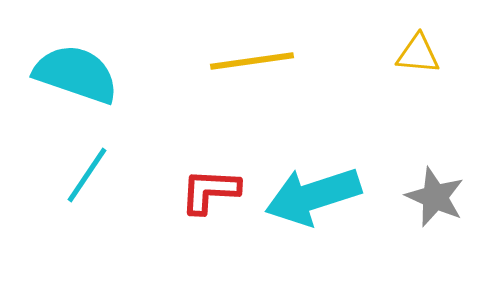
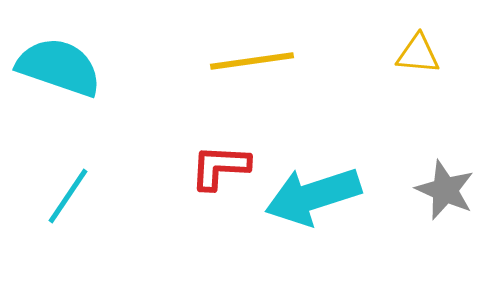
cyan semicircle: moved 17 px left, 7 px up
cyan line: moved 19 px left, 21 px down
red L-shape: moved 10 px right, 24 px up
gray star: moved 10 px right, 7 px up
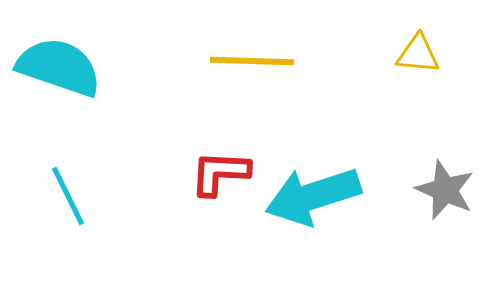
yellow line: rotated 10 degrees clockwise
red L-shape: moved 6 px down
cyan line: rotated 60 degrees counterclockwise
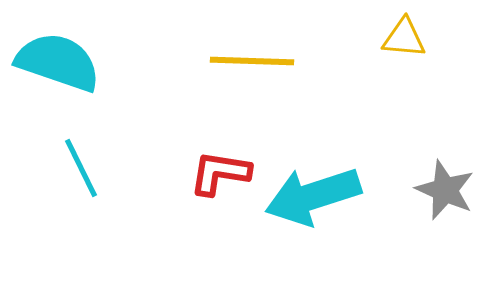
yellow triangle: moved 14 px left, 16 px up
cyan semicircle: moved 1 px left, 5 px up
red L-shape: rotated 6 degrees clockwise
cyan line: moved 13 px right, 28 px up
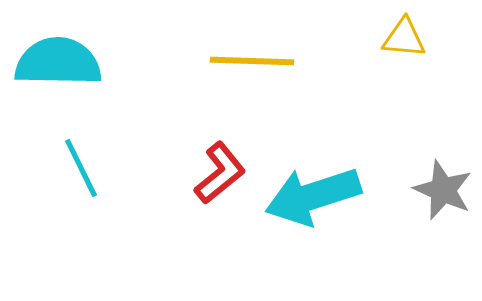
cyan semicircle: rotated 18 degrees counterclockwise
red L-shape: rotated 132 degrees clockwise
gray star: moved 2 px left
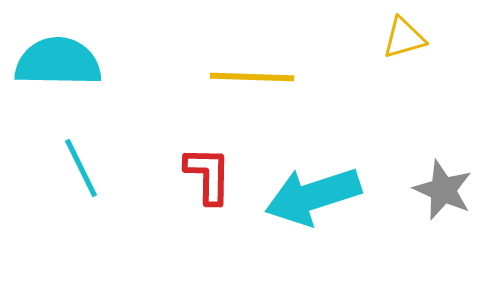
yellow triangle: rotated 21 degrees counterclockwise
yellow line: moved 16 px down
red L-shape: moved 12 px left, 2 px down; rotated 50 degrees counterclockwise
